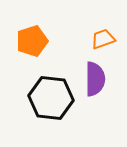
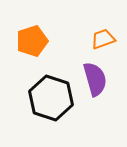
purple semicircle: rotated 16 degrees counterclockwise
black hexagon: rotated 12 degrees clockwise
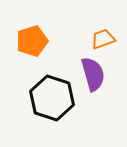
purple semicircle: moved 2 px left, 5 px up
black hexagon: moved 1 px right
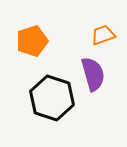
orange trapezoid: moved 4 px up
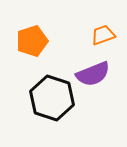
purple semicircle: rotated 84 degrees clockwise
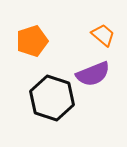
orange trapezoid: rotated 60 degrees clockwise
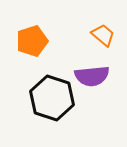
purple semicircle: moved 1 px left, 2 px down; rotated 16 degrees clockwise
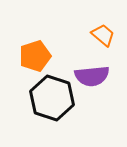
orange pentagon: moved 3 px right, 15 px down
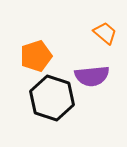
orange trapezoid: moved 2 px right, 2 px up
orange pentagon: moved 1 px right
